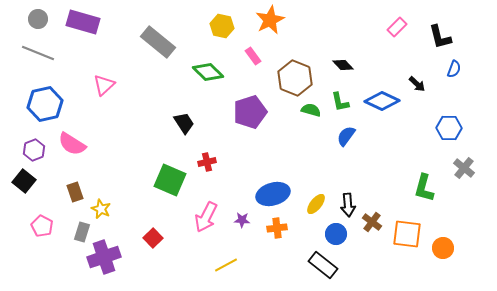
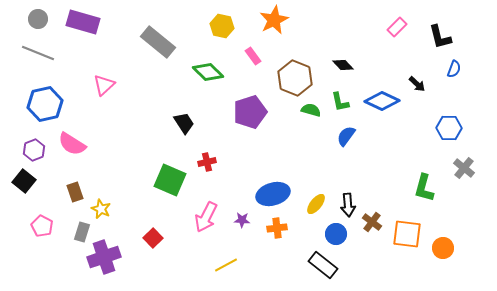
orange star at (270, 20): moved 4 px right
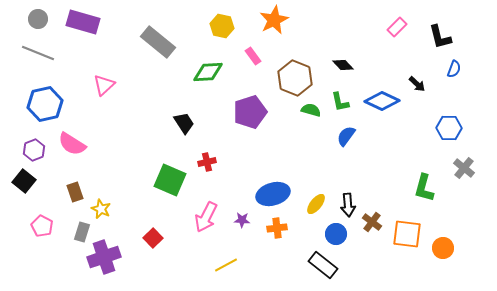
green diamond at (208, 72): rotated 48 degrees counterclockwise
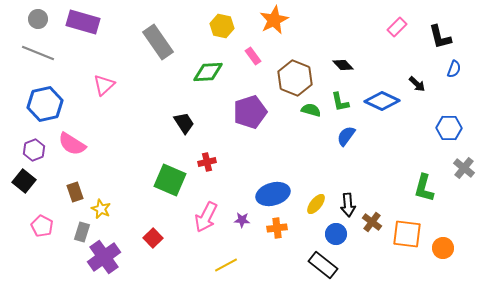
gray rectangle at (158, 42): rotated 16 degrees clockwise
purple cross at (104, 257): rotated 16 degrees counterclockwise
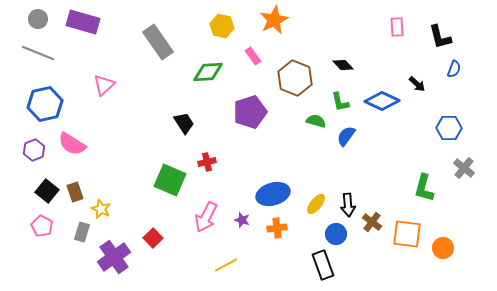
pink rectangle at (397, 27): rotated 48 degrees counterclockwise
green semicircle at (311, 110): moved 5 px right, 11 px down
black square at (24, 181): moved 23 px right, 10 px down
purple star at (242, 220): rotated 14 degrees clockwise
purple cross at (104, 257): moved 10 px right
black rectangle at (323, 265): rotated 32 degrees clockwise
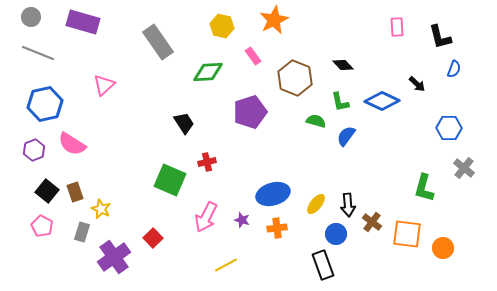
gray circle at (38, 19): moved 7 px left, 2 px up
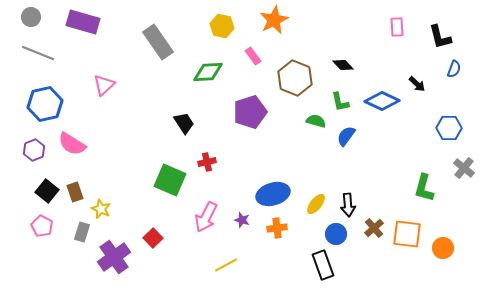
brown cross at (372, 222): moved 2 px right, 6 px down; rotated 12 degrees clockwise
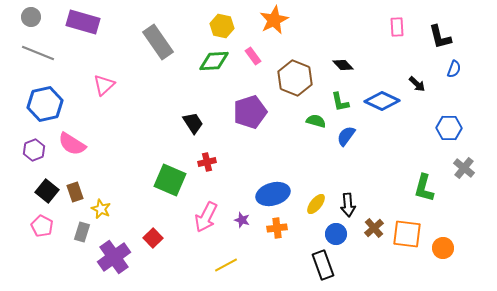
green diamond at (208, 72): moved 6 px right, 11 px up
black trapezoid at (184, 123): moved 9 px right
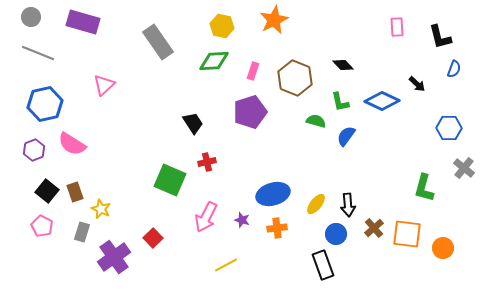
pink rectangle at (253, 56): moved 15 px down; rotated 54 degrees clockwise
